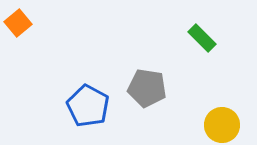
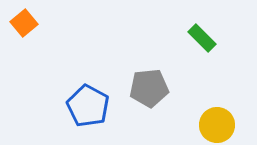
orange square: moved 6 px right
gray pentagon: moved 2 px right; rotated 15 degrees counterclockwise
yellow circle: moved 5 px left
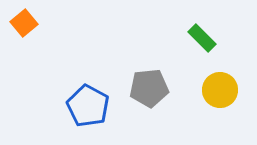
yellow circle: moved 3 px right, 35 px up
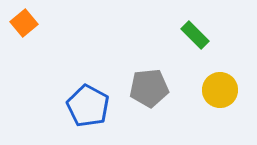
green rectangle: moved 7 px left, 3 px up
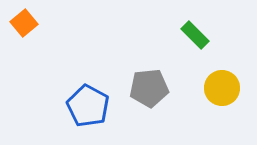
yellow circle: moved 2 px right, 2 px up
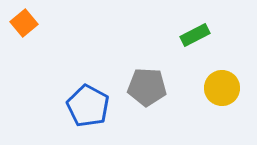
green rectangle: rotated 72 degrees counterclockwise
gray pentagon: moved 2 px left, 1 px up; rotated 9 degrees clockwise
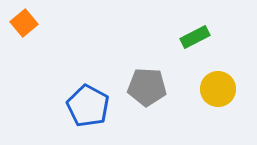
green rectangle: moved 2 px down
yellow circle: moved 4 px left, 1 px down
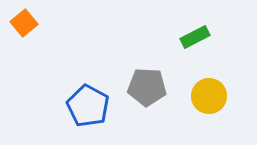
yellow circle: moved 9 px left, 7 px down
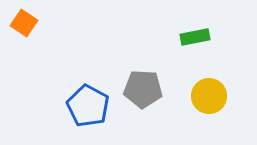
orange square: rotated 16 degrees counterclockwise
green rectangle: rotated 16 degrees clockwise
gray pentagon: moved 4 px left, 2 px down
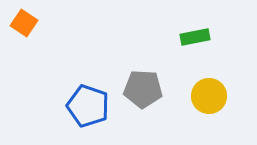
blue pentagon: rotated 9 degrees counterclockwise
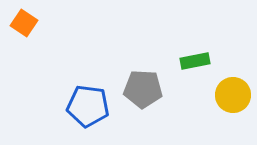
green rectangle: moved 24 px down
yellow circle: moved 24 px right, 1 px up
blue pentagon: rotated 12 degrees counterclockwise
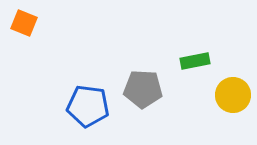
orange square: rotated 12 degrees counterclockwise
